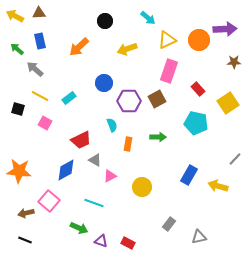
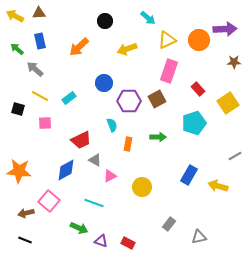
pink square at (45, 123): rotated 32 degrees counterclockwise
cyan pentagon at (196, 123): moved 2 px left; rotated 30 degrees counterclockwise
gray line at (235, 159): moved 3 px up; rotated 16 degrees clockwise
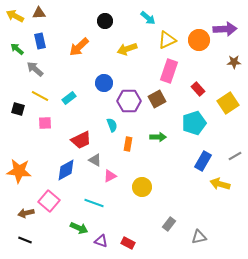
blue rectangle at (189, 175): moved 14 px right, 14 px up
yellow arrow at (218, 186): moved 2 px right, 2 px up
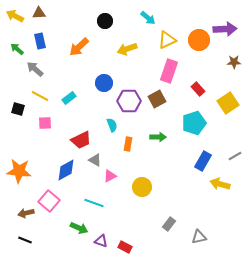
red rectangle at (128, 243): moved 3 px left, 4 px down
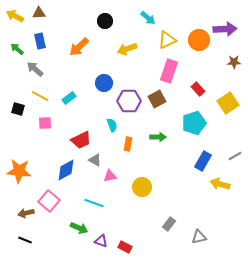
pink triangle at (110, 176): rotated 16 degrees clockwise
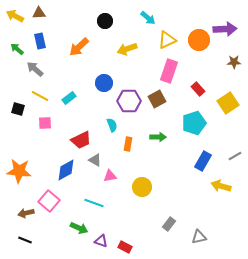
yellow arrow at (220, 184): moved 1 px right, 2 px down
